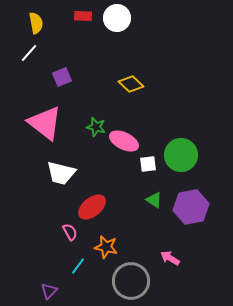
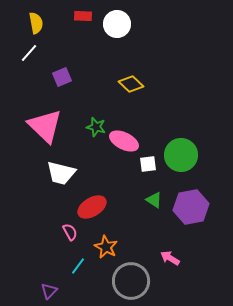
white circle: moved 6 px down
pink triangle: moved 3 px down; rotated 6 degrees clockwise
red ellipse: rotated 8 degrees clockwise
orange star: rotated 15 degrees clockwise
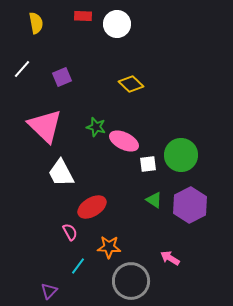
white line: moved 7 px left, 16 px down
white trapezoid: rotated 48 degrees clockwise
purple hexagon: moved 1 px left, 2 px up; rotated 16 degrees counterclockwise
orange star: moved 3 px right; rotated 25 degrees counterclockwise
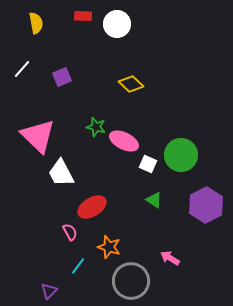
pink triangle: moved 7 px left, 10 px down
white square: rotated 30 degrees clockwise
purple hexagon: moved 16 px right
orange star: rotated 15 degrees clockwise
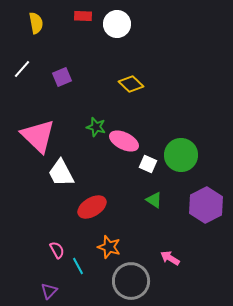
pink semicircle: moved 13 px left, 18 px down
cyan line: rotated 66 degrees counterclockwise
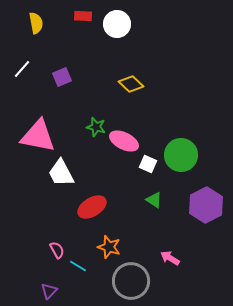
pink triangle: rotated 33 degrees counterclockwise
cyan line: rotated 30 degrees counterclockwise
